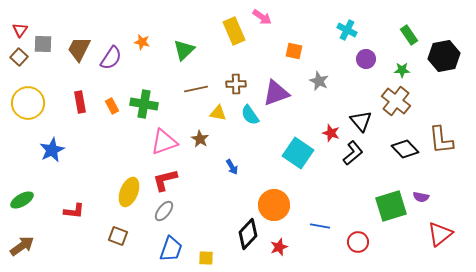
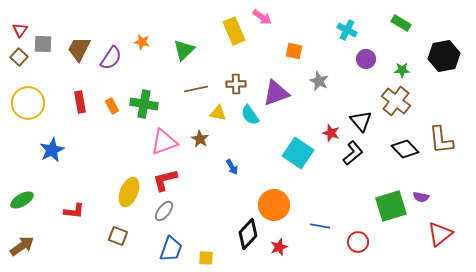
green rectangle at (409, 35): moved 8 px left, 12 px up; rotated 24 degrees counterclockwise
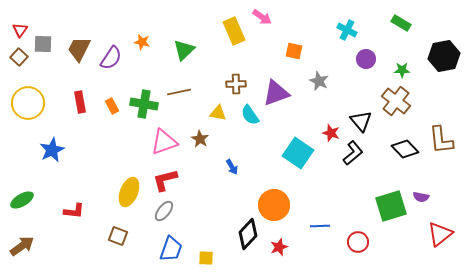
brown line at (196, 89): moved 17 px left, 3 px down
blue line at (320, 226): rotated 12 degrees counterclockwise
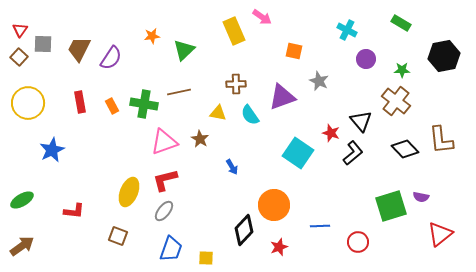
orange star at (142, 42): moved 10 px right, 6 px up; rotated 21 degrees counterclockwise
purple triangle at (276, 93): moved 6 px right, 4 px down
black diamond at (248, 234): moved 4 px left, 4 px up
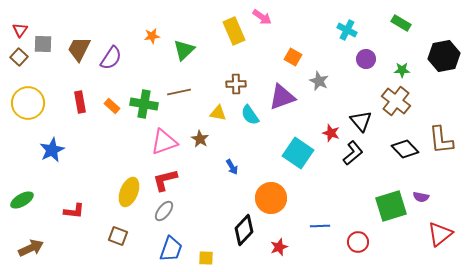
orange square at (294, 51): moved 1 px left, 6 px down; rotated 18 degrees clockwise
orange rectangle at (112, 106): rotated 21 degrees counterclockwise
orange circle at (274, 205): moved 3 px left, 7 px up
brown arrow at (22, 246): moved 9 px right, 2 px down; rotated 10 degrees clockwise
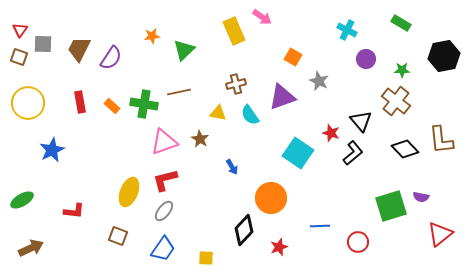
brown square at (19, 57): rotated 24 degrees counterclockwise
brown cross at (236, 84): rotated 12 degrees counterclockwise
blue trapezoid at (171, 249): moved 8 px left; rotated 16 degrees clockwise
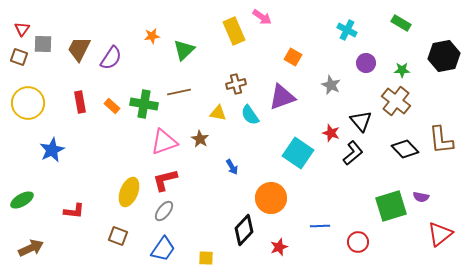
red triangle at (20, 30): moved 2 px right, 1 px up
purple circle at (366, 59): moved 4 px down
gray star at (319, 81): moved 12 px right, 4 px down
